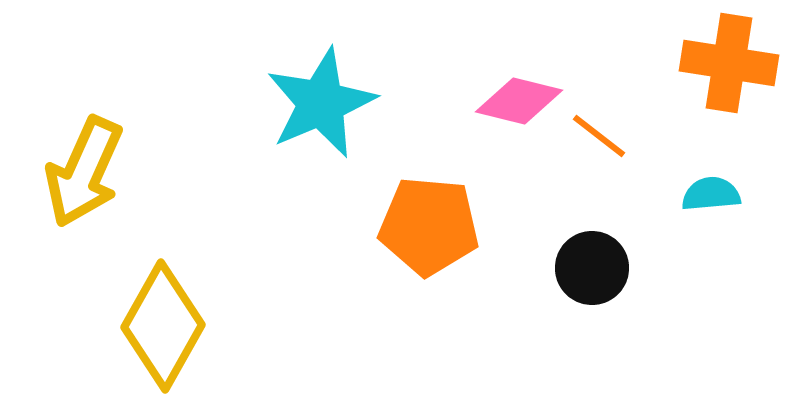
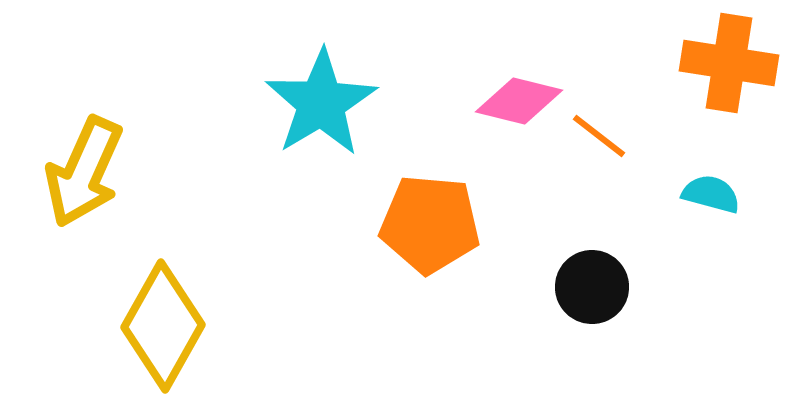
cyan star: rotated 8 degrees counterclockwise
cyan semicircle: rotated 20 degrees clockwise
orange pentagon: moved 1 px right, 2 px up
black circle: moved 19 px down
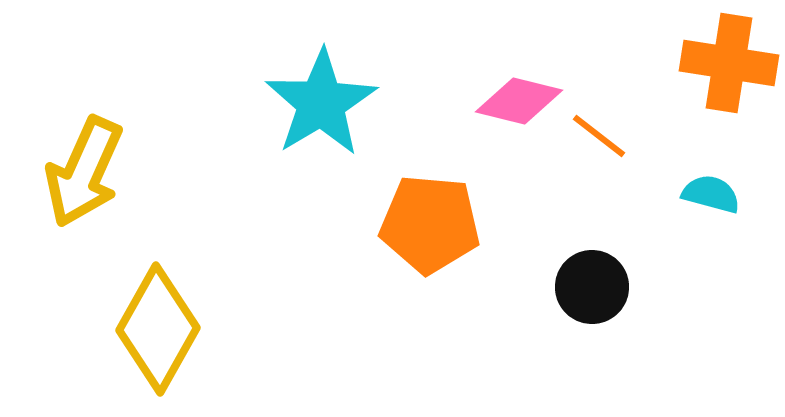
yellow diamond: moved 5 px left, 3 px down
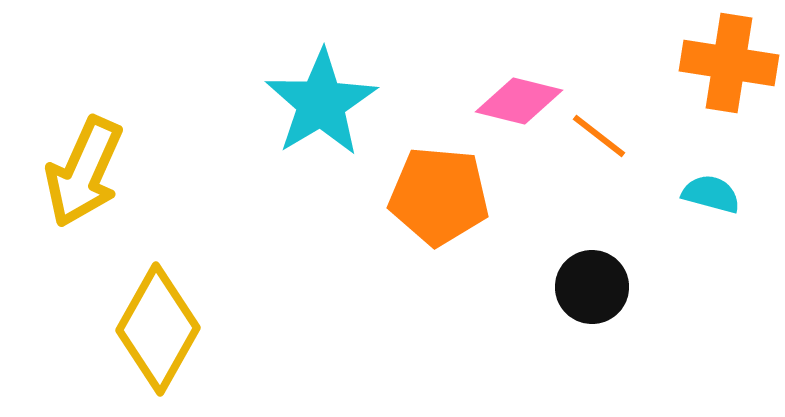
orange pentagon: moved 9 px right, 28 px up
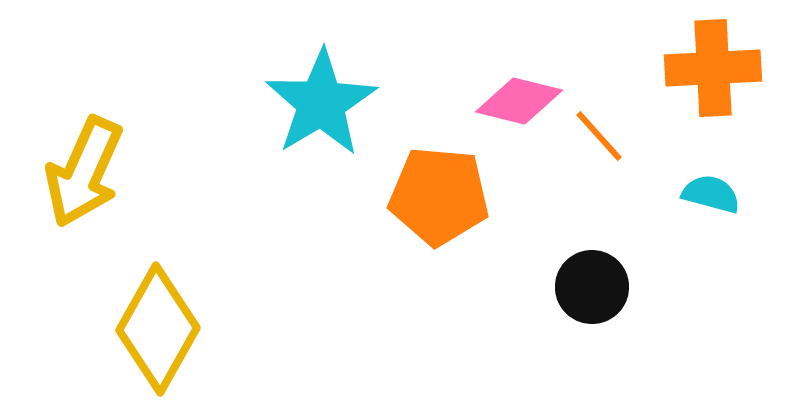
orange cross: moved 16 px left, 5 px down; rotated 12 degrees counterclockwise
orange line: rotated 10 degrees clockwise
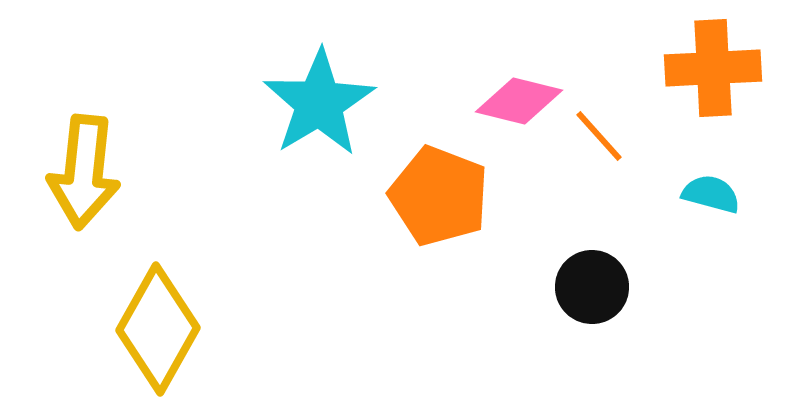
cyan star: moved 2 px left
yellow arrow: rotated 18 degrees counterclockwise
orange pentagon: rotated 16 degrees clockwise
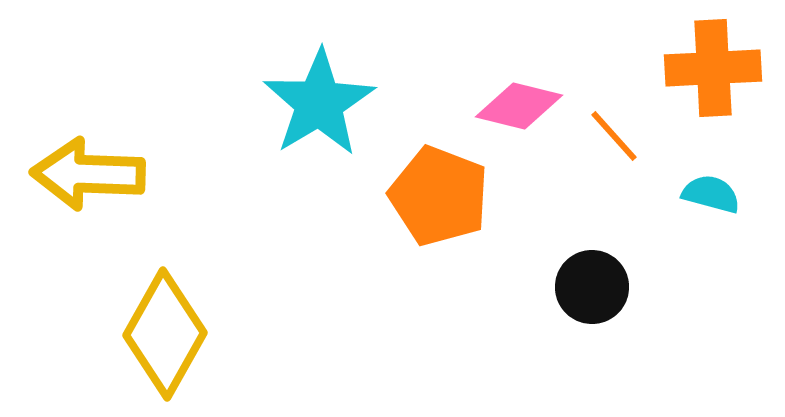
pink diamond: moved 5 px down
orange line: moved 15 px right
yellow arrow: moved 4 px right, 2 px down; rotated 86 degrees clockwise
yellow diamond: moved 7 px right, 5 px down
